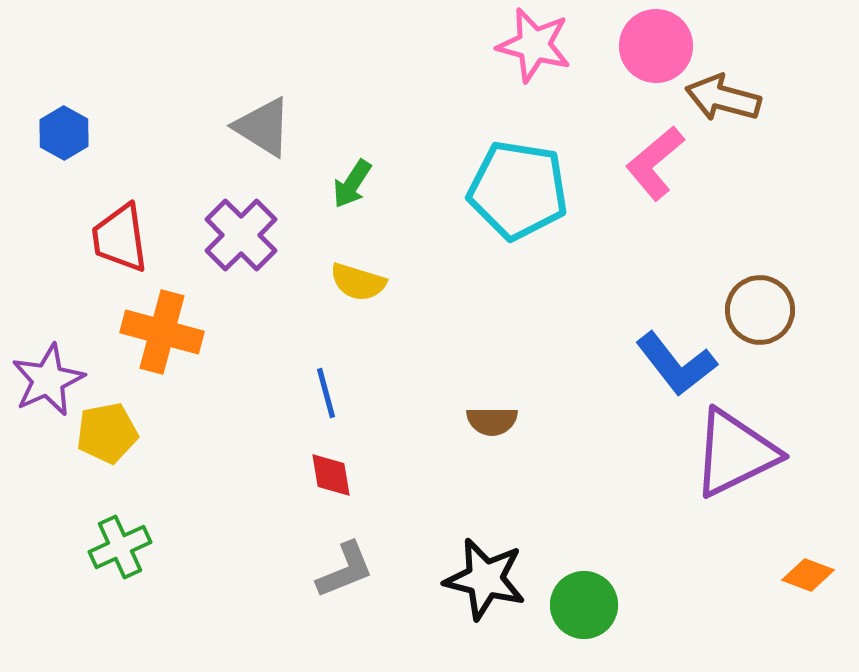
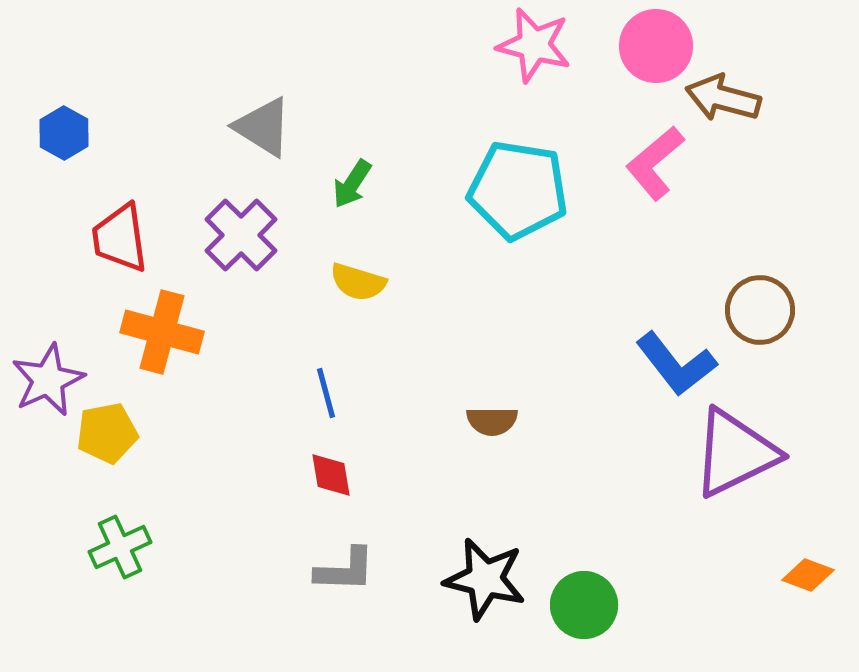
gray L-shape: rotated 24 degrees clockwise
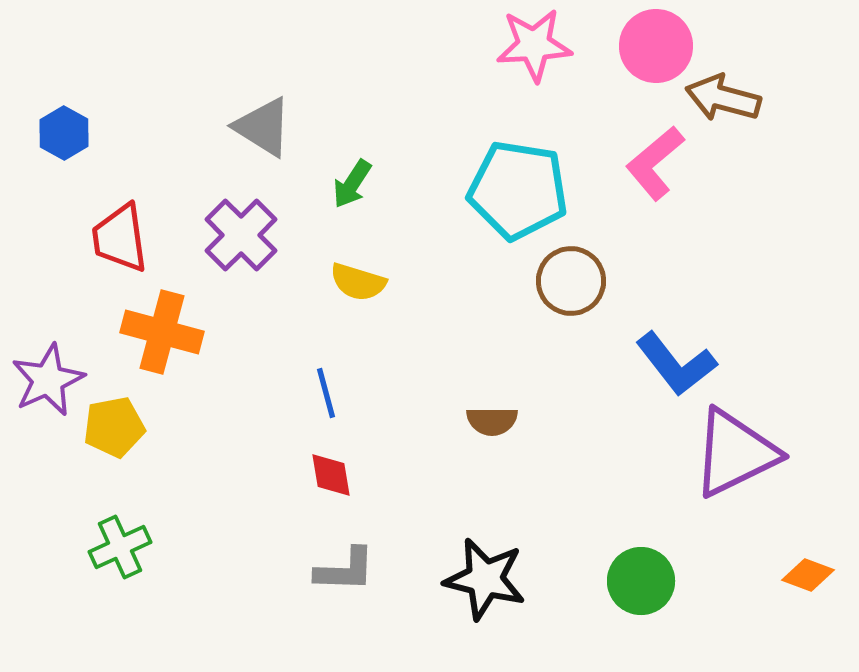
pink star: rotated 18 degrees counterclockwise
brown circle: moved 189 px left, 29 px up
yellow pentagon: moved 7 px right, 6 px up
green circle: moved 57 px right, 24 px up
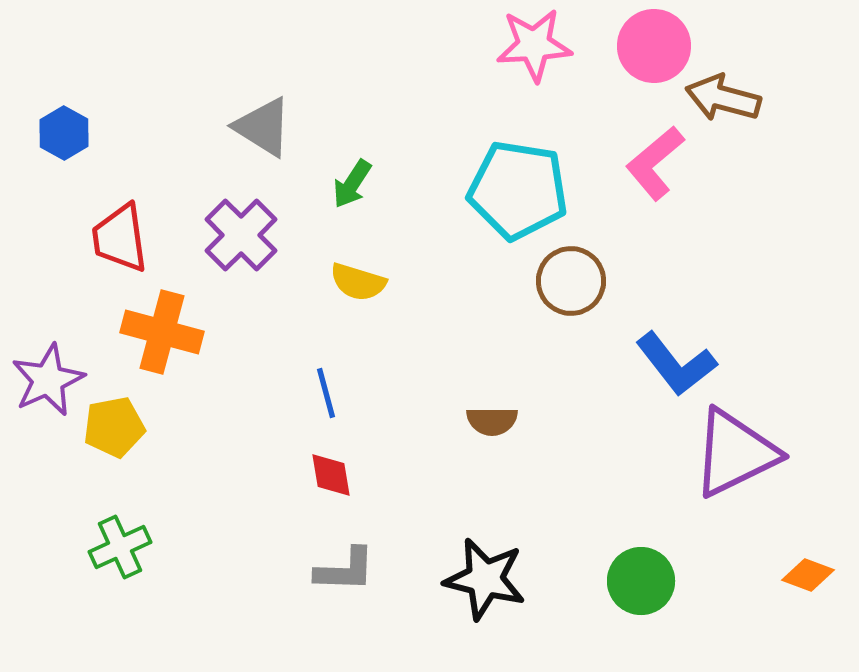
pink circle: moved 2 px left
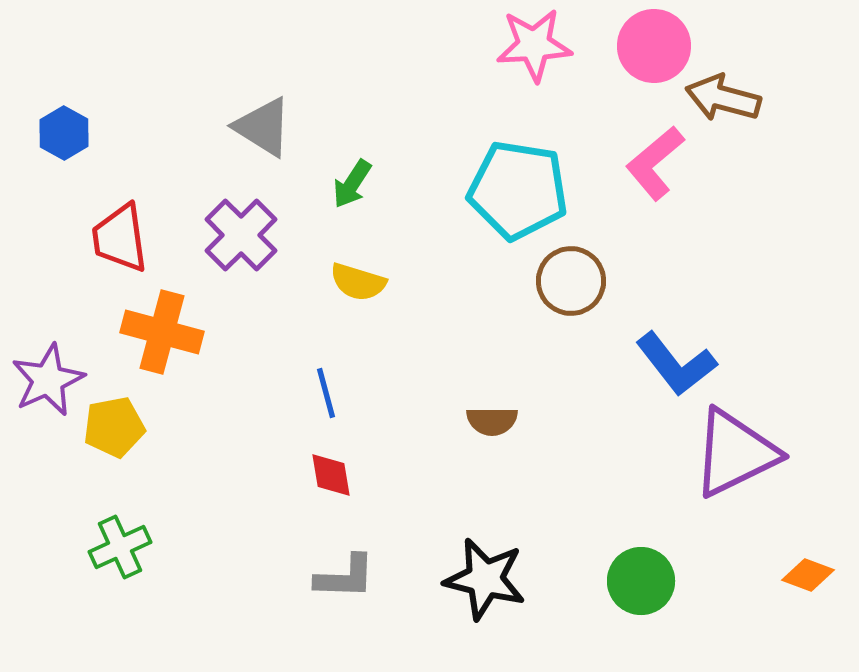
gray L-shape: moved 7 px down
